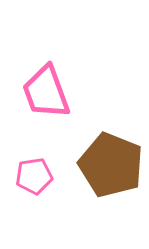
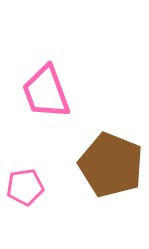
pink pentagon: moved 9 px left, 11 px down
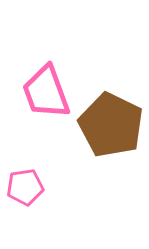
brown pentagon: moved 40 px up; rotated 4 degrees clockwise
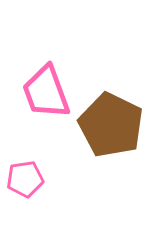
pink pentagon: moved 8 px up
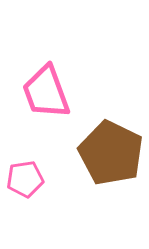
brown pentagon: moved 28 px down
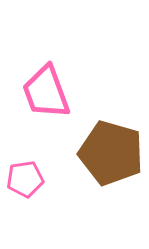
brown pentagon: rotated 10 degrees counterclockwise
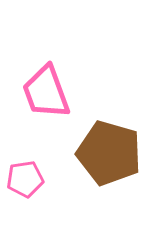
brown pentagon: moved 2 px left
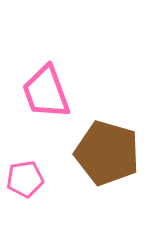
brown pentagon: moved 2 px left
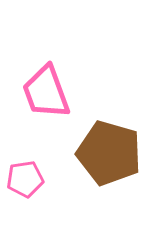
brown pentagon: moved 2 px right
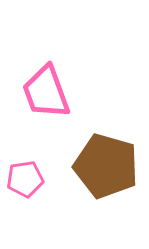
brown pentagon: moved 3 px left, 13 px down
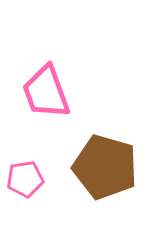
brown pentagon: moved 1 px left, 1 px down
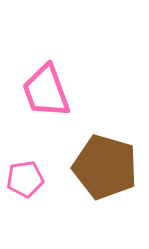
pink trapezoid: moved 1 px up
